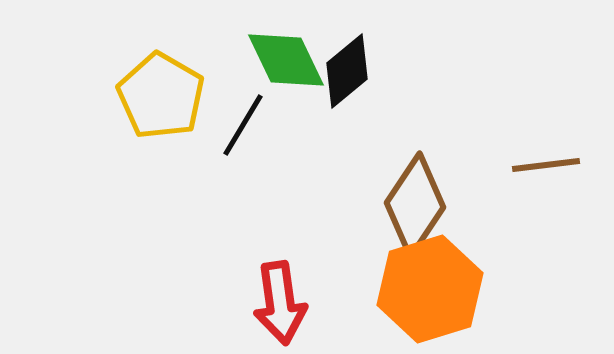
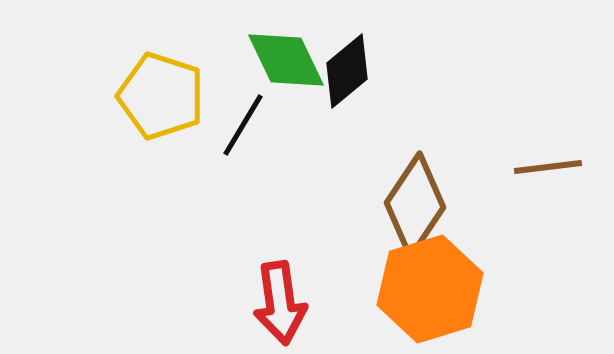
yellow pentagon: rotated 12 degrees counterclockwise
brown line: moved 2 px right, 2 px down
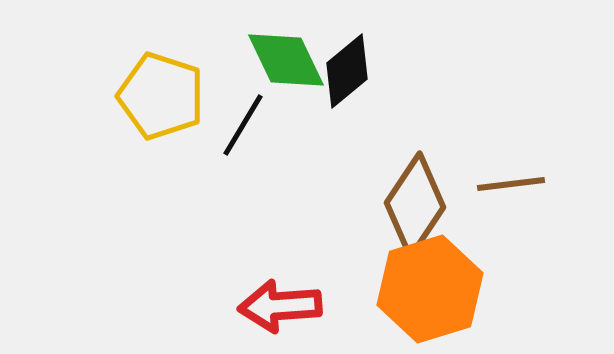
brown line: moved 37 px left, 17 px down
red arrow: moved 3 px down; rotated 94 degrees clockwise
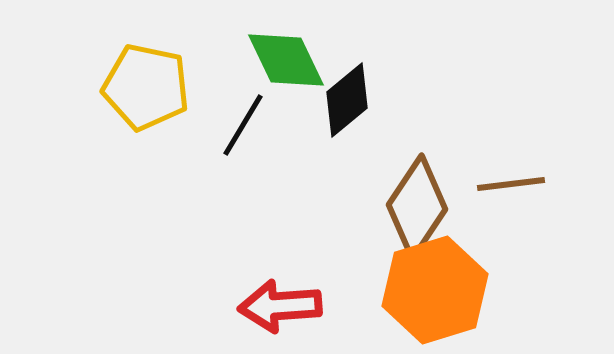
black diamond: moved 29 px down
yellow pentagon: moved 15 px left, 9 px up; rotated 6 degrees counterclockwise
brown diamond: moved 2 px right, 2 px down
orange hexagon: moved 5 px right, 1 px down
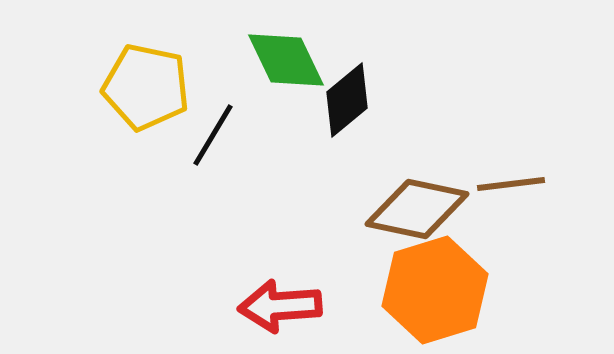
black line: moved 30 px left, 10 px down
brown diamond: moved 2 px down; rotated 68 degrees clockwise
